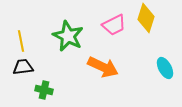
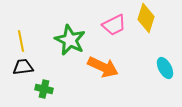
green star: moved 2 px right, 4 px down
green cross: moved 1 px up
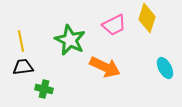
yellow diamond: moved 1 px right
orange arrow: moved 2 px right
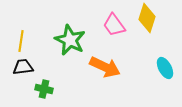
pink trapezoid: rotated 80 degrees clockwise
yellow line: rotated 20 degrees clockwise
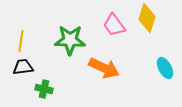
green star: rotated 24 degrees counterclockwise
orange arrow: moved 1 px left, 1 px down
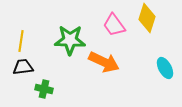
orange arrow: moved 6 px up
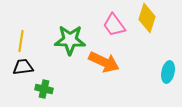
cyan ellipse: moved 3 px right, 4 px down; rotated 40 degrees clockwise
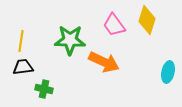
yellow diamond: moved 2 px down
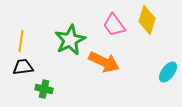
green star: rotated 28 degrees counterclockwise
cyan ellipse: rotated 25 degrees clockwise
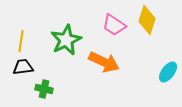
pink trapezoid: rotated 20 degrees counterclockwise
green star: moved 4 px left
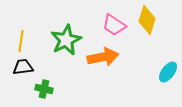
orange arrow: moved 1 px left, 5 px up; rotated 36 degrees counterclockwise
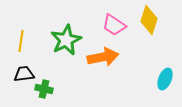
yellow diamond: moved 2 px right
black trapezoid: moved 1 px right, 7 px down
cyan ellipse: moved 3 px left, 7 px down; rotated 15 degrees counterclockwise
